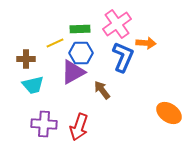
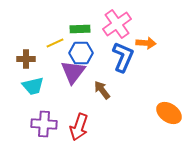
purple triangle: rotated 24 degrees counterclockwise
cyan trapezoid: moved 1 px down
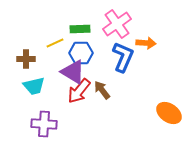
purple triangle: rotated 36 degrees counterclockwise
cyan trapezoid: moved 1 px right
red arrow: moved 36 px up; rotated 20 degrees clockwise
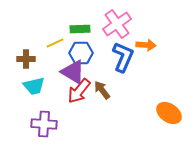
orange arrow: moved 2 px down
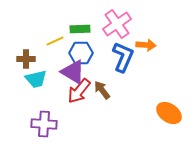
yellow line: moved 2 px up
cyan trapezoid: moved 2 px right, 7 px up
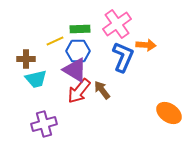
blue hexagon: moved 3 px left, 2 px up
purple triangle: moved 2 px right, 2 px up
purple cross: rotated 20 degrees counterclockwise
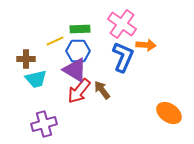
pink cross: moved 5 px right; rotated 20 degrees counterclockwise
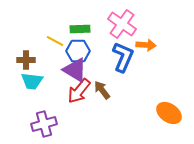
yellow line: rotated 54 degrees clockwise
brown cross: moved 1 px down
cyan trapezoid: moved 4 px left, 2 px down; rotated 20 degrees clockwise
